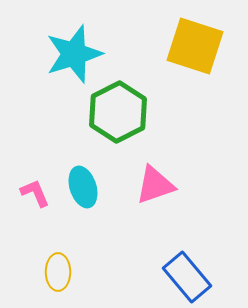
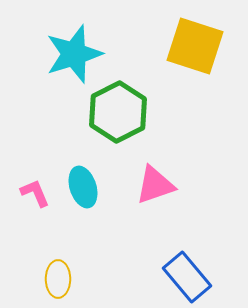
yellow ellipse: moved 7 px down
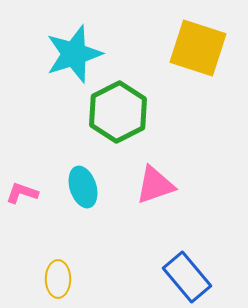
yellow square: moved 3 px right, 2 px down
pink L-shape: moved 13 px left; rotated 48 degrees counterclockwise
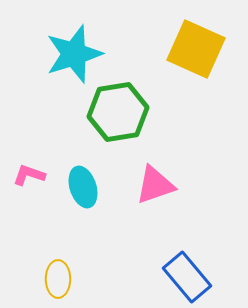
yellow square: moved 2 px left, 1 px down; rotated 6 degrees clockwise
green hexagon: rotated 18 degrees clockwise
pink L-shape: moved 7 px right, 18 px up
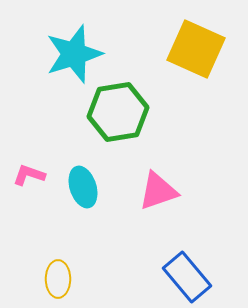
pink triangle: moved 3 px right, 6 px down
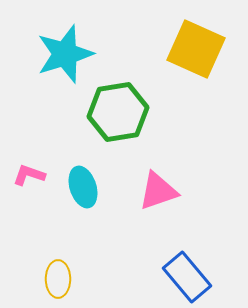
cyan star: moved 9 px left
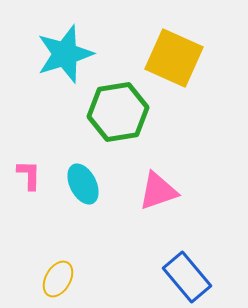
yellow square: moved 22 px left, 9 px down
pink L-shape: rotated 72 degrees clockwise
cyan ellipse: moved 3 px up; rotated 9 degrees counterclockwise
yellow ellipse: rotated 30 degrees clockwise
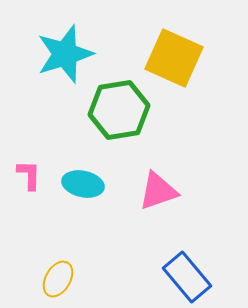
green hexagon: moved 1 px right, 2 px up
cyan ellipse: rotated 51 degrees counterclockwise
